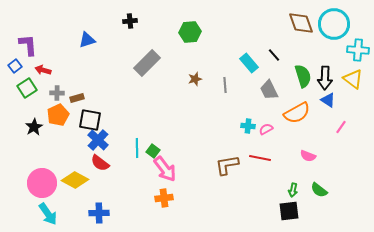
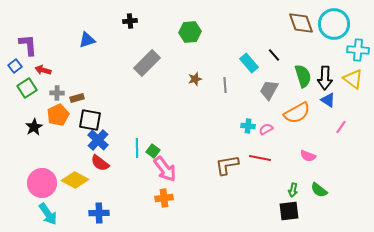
gray trapezoid at (269, 90): rotated 55 degrees clockwise
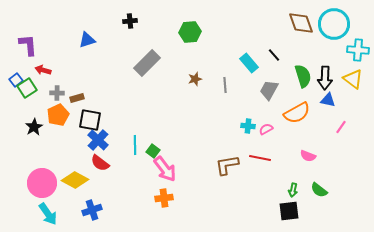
blue square at (15, 66): moved 1 px right, 14 px down
blue triangle at (328, 100): rotated 21 degrees counterclockwise
cyan line at (137, 148): moved 2 px left, 3 px up
blue cross at (99, 213): moved 7 px left, 3 px up; rotated 18 degrees counterclockwise
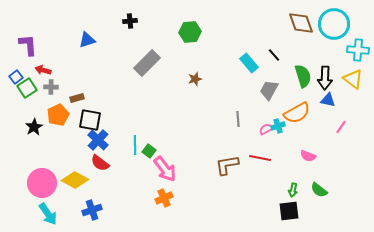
blue square at (16, 80): moved 3 px up
gray line at (225, 85): moved 13 px right, 34 px down
gray cross at (57, 93): moved 6 px left, 6 px up
cyan cross at (248, 126): moved 30 px right; rotated 24 degrees counterclockwise
green square at (153, 151): moved 4 px left
orange cross at (164, 198): rotated 18 degrees counterclockwise
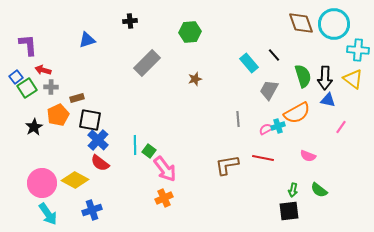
red line at (260, 158): moved 3 px right
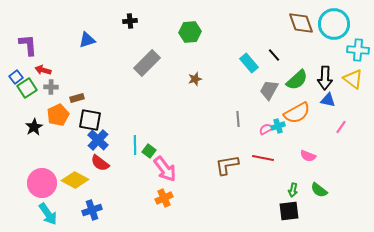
green semicircle at (303, 76): moved 6 px left, 4 px down; rotated 65 degrees clockwise
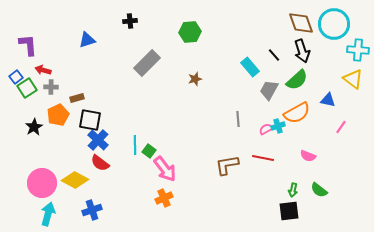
cyan rectangle at (249, 63): moved 1 px right, 4 px down
black arrow at (325, 78): moved 23 px left, 27 px up; rotated 20 degrees counterclockwise
cyan arrow at (48, 214): rotated 130 degrees counterclockwise
